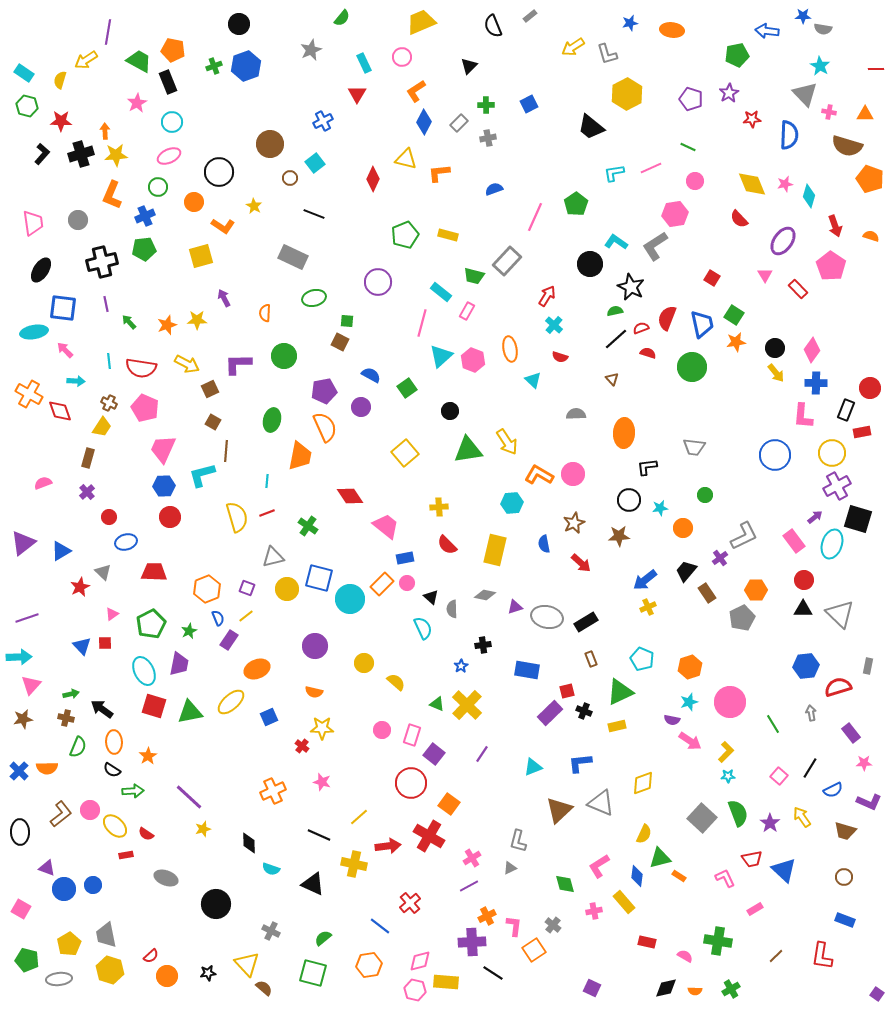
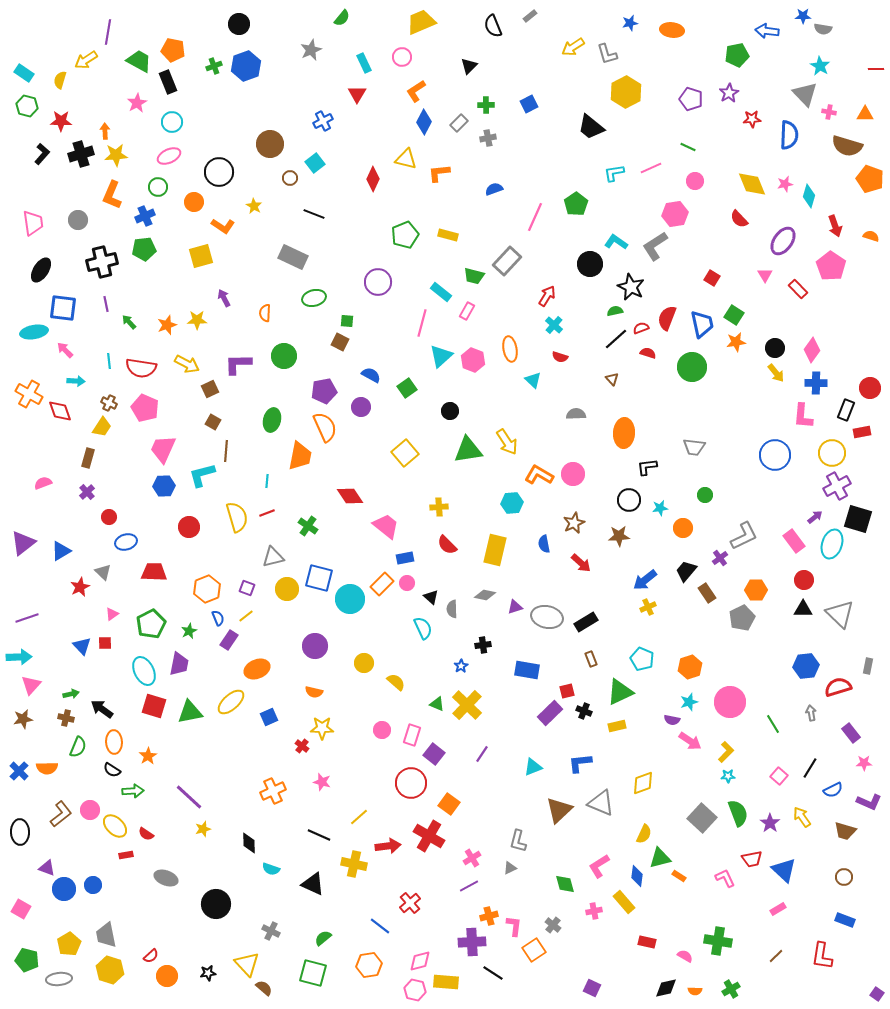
yellow hexagon at (627, 94): moved 1 px left, 2 px up
red circle at (170, 517): moved 19 px right, 10 px down
pink rectangle at (755, 909): moved 23 px right
orange cross at (487, 916): moved 2 px right; rotated 12 degrees clockwise
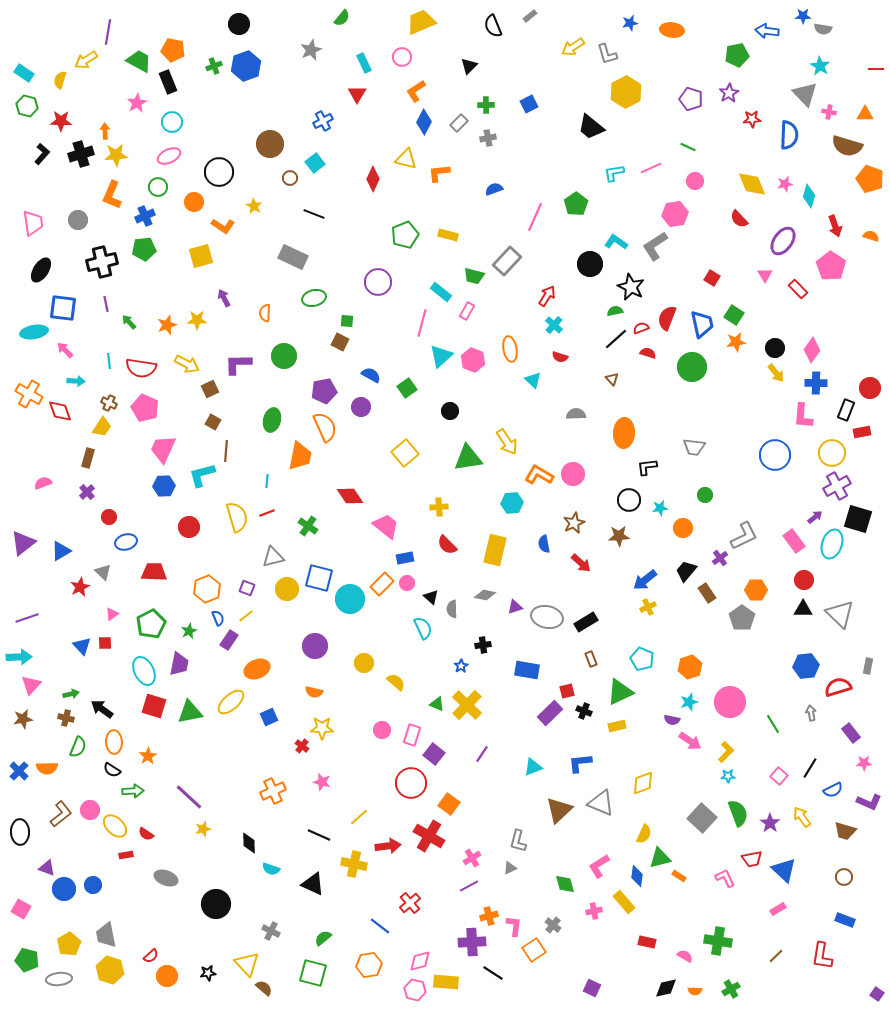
green triangle at (468, 450): moved 8 px down
gray pentagon at (742, 618): rotated 10 degrees counterclockwise
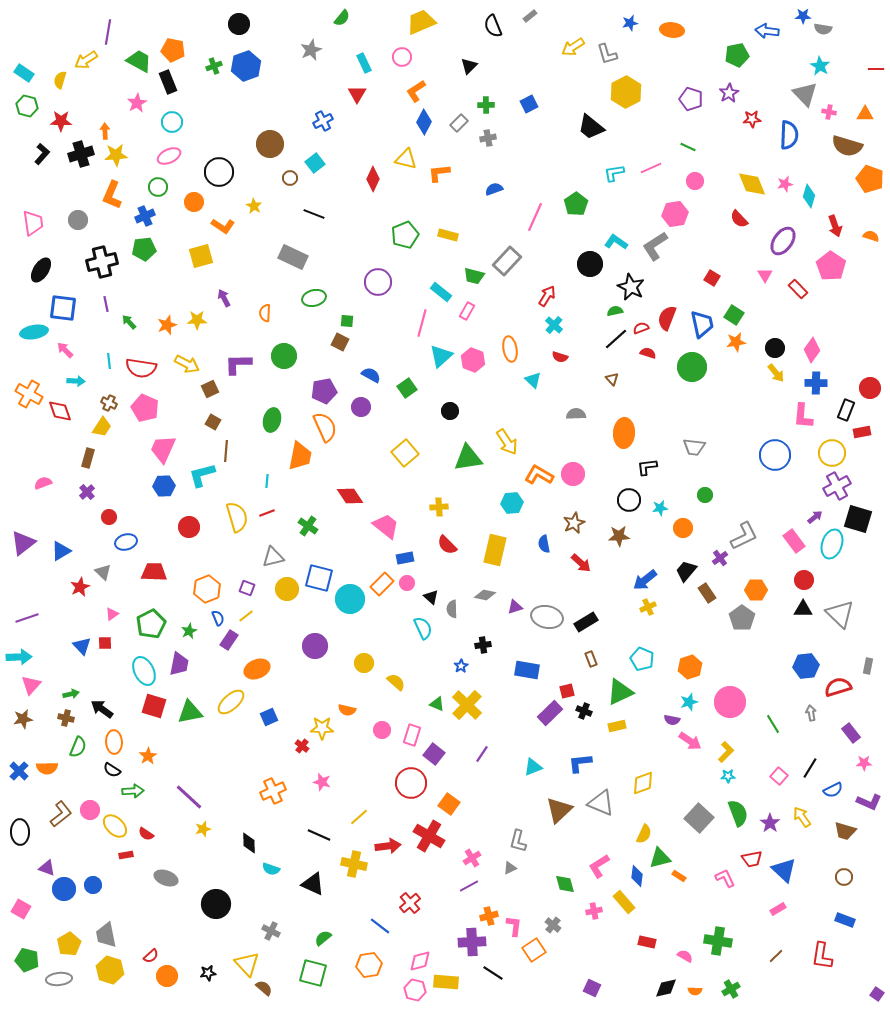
orange semicircle at (314, 692): moved 33 px right, 18 px down
gray square at (702, 818): moved 3 px left
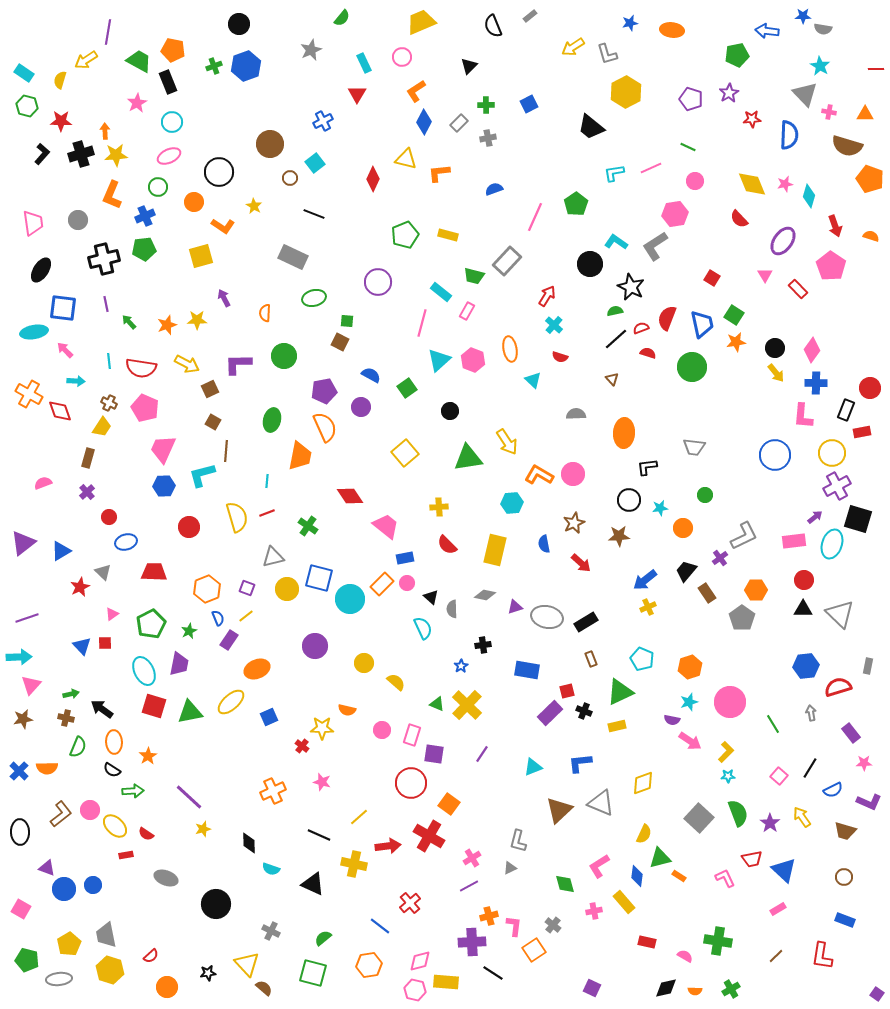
black cross at (102, 262): moved 2 px right, 3 px up
cyan triangle at (441, 356): moved 2 px left, 4 px down
pink rectangle at (794, 541): rotated 60 degrees counterclockwise
purple square at (434, 754): rotated 30 degrees counterclockwise
orange circle at (167, 976): moved 11 px down
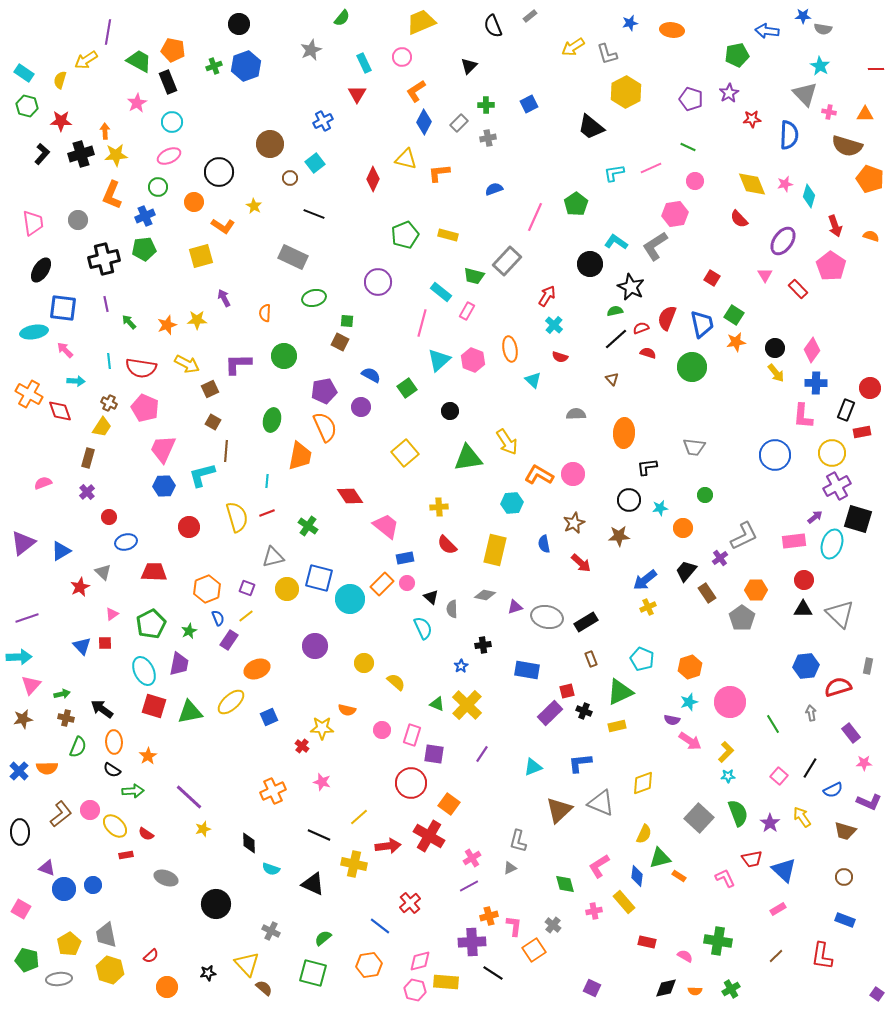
green arrow at (71, 694): moved 9 px left
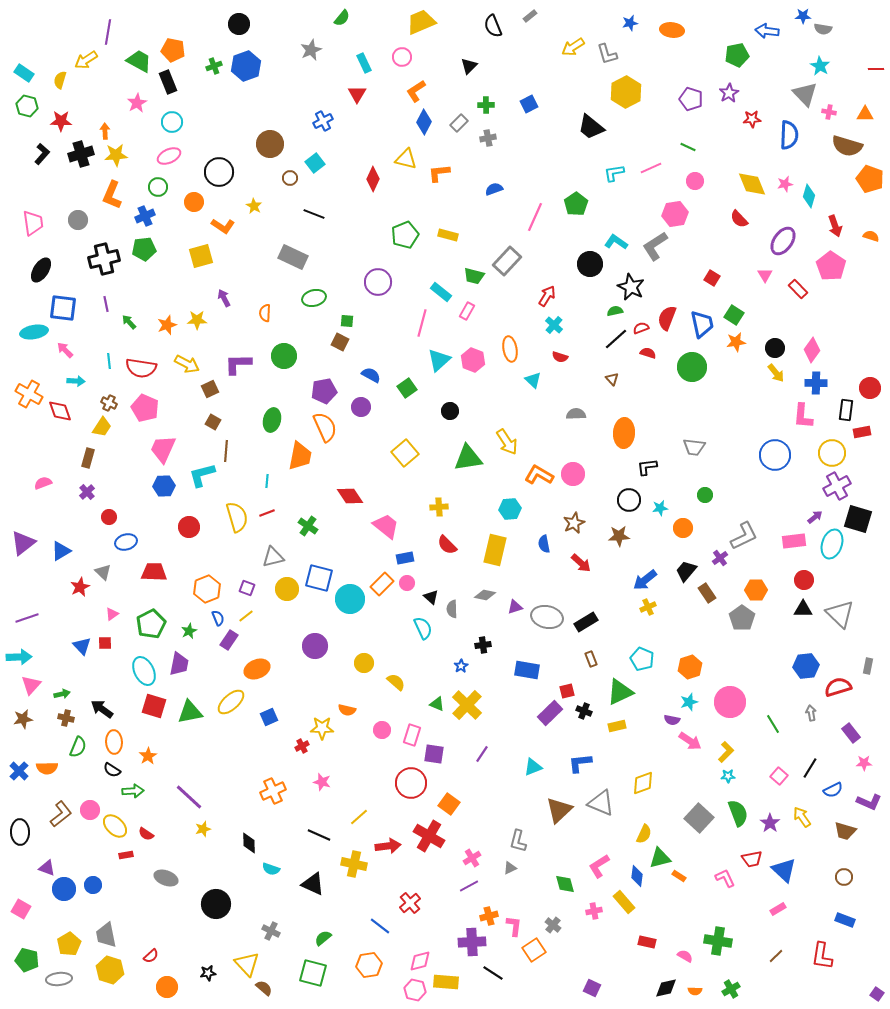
black rectangle at (846, 410): rotated 15 degrees counterclockwise
cyan hexagon at (512, 503): moved 2 px left, 6 px down
red cross at (302, 746): rotated 24 degrees clockwise
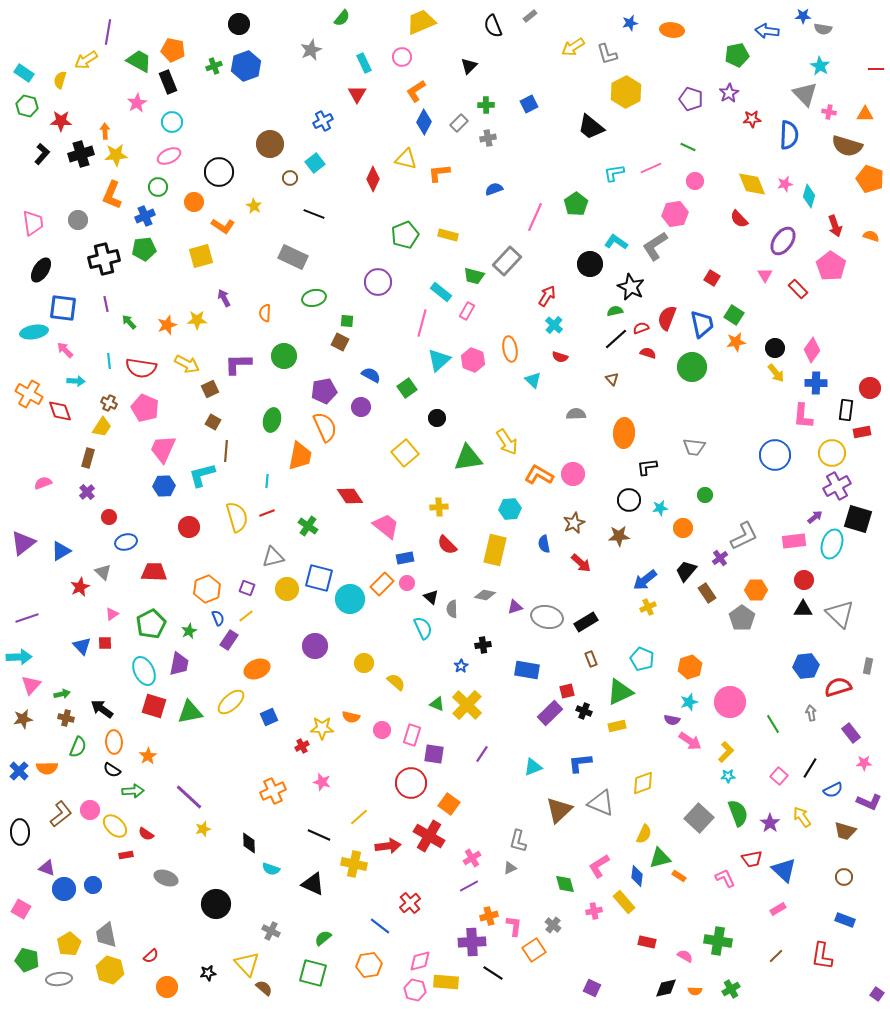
black circle at (450, 411): moved 13 px left, 7 px down
orange semicircle at (347, 710): moved 4 px right, 7 px down
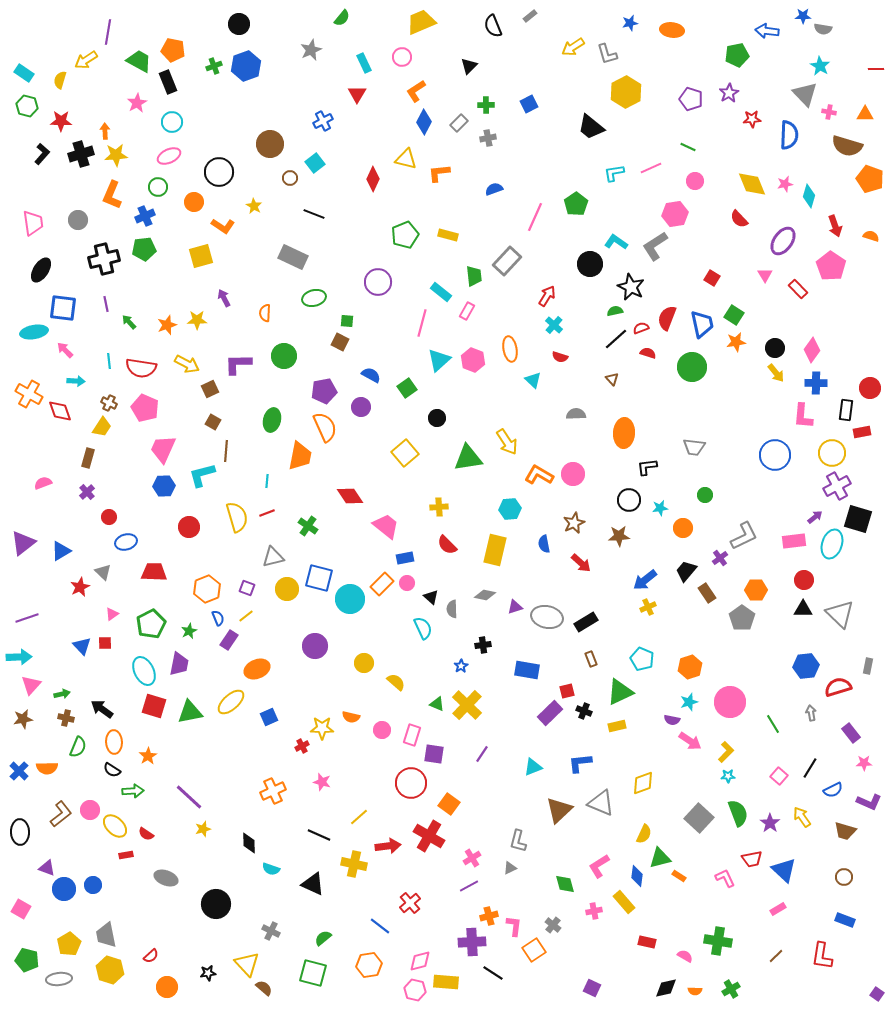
green trapezoid at (474, 276): rotated 110 degrees counterclockwise
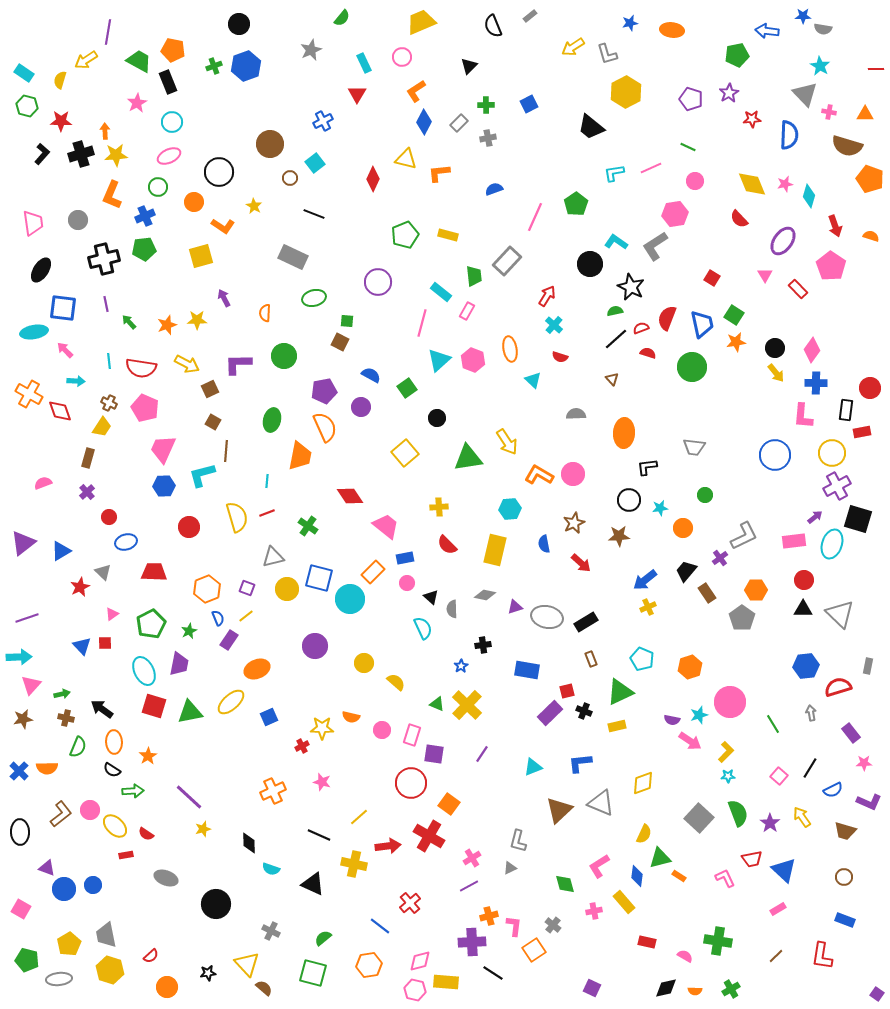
orange rectangle at (382, 584): moved 9 px left, 12 px up
cyan star at (689, 702): moved 10 px right, 13 px down
